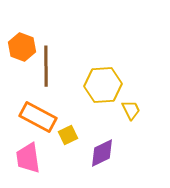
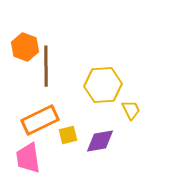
orange hexagon: moved 3 px right
orange rectangle: moved 2 px right, 3 px down; rotated 54 degrees counterclockwise
yellow square: rotated 12 degrees clockwise
purple diamond: moved 2 px left, 12 px up; rotated 16 degrees clockwise
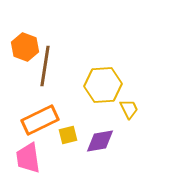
brown line: moved 1 px left; rotated 9 degrees clockwise
yellow trapezoid: moved 2 px left, 1 px up
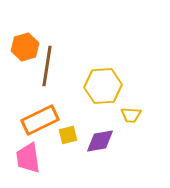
orange hexagon: rotated 24 degrees clockwise
brown line: moved 2 px right
yellow hexagon: moved 1 px down
yellow trapezoid: moved 2 px right, 6 px down; rotated 120 degrees clockwise
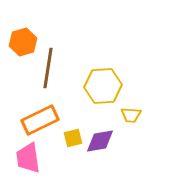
orange hexagon: moved 2 px left, 5 px up
brown line: moved 1 px right, 2 px down
yellow square: moved 5 px right, 3 px down
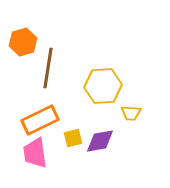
yellow trapezoid: moved 2 px up
pink trapezoid: moved 7 px right, 5 px up
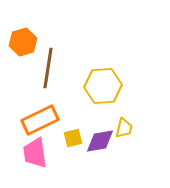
yellow trapezoid: moved 7 px left, 15 px down; rotated 80 degrees counterclockwise
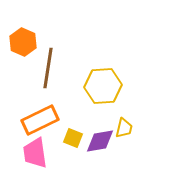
orange hexagon: rotated 20 degrees counterclockwise
yellow square: rotated 36 degrees clockwise
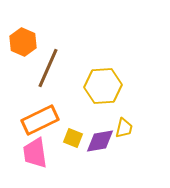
brown line: rotated 15 degrees clockwise
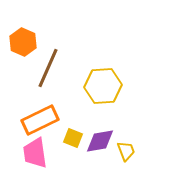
yellow trapezoid: moved 2 px right, 23 px down; rotated 35 degrees counterclockwise
